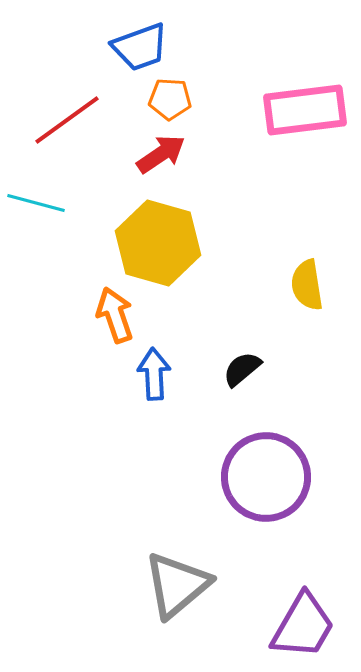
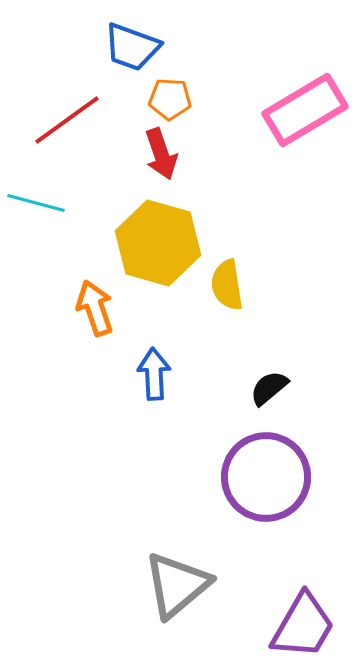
blue trapezoid: moved 8 px left; rotated 40 degrees clockwise
pink rectangle: rotated 24 degrees counterclockwise
red arrow: rotated 105 degrees clockwise
yellow semicircle: moved 80 px left
orange arrow: moved 20 px left, 7 px up
black semicircle: moved 27 px right, 19 px down
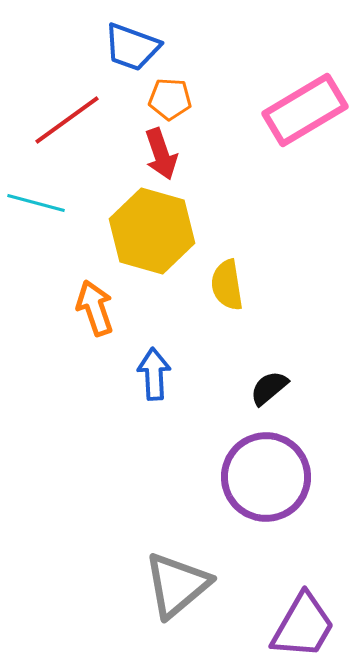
yellow hexagon: moved 6 px left, 12 px up
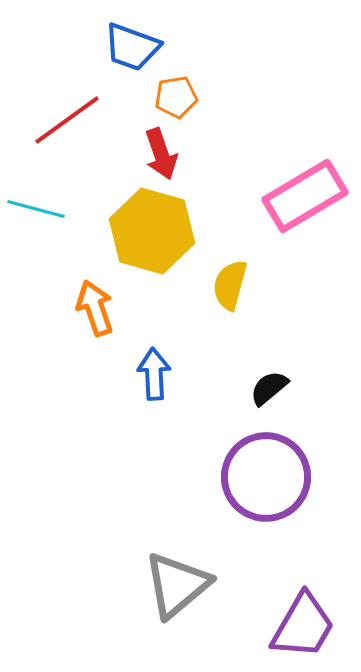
orange pentagon: moved 6 px right, 2 px up; rotated 12 degrees counterclockwise
pink rectangle: moved 86 px down
cyan line: moved 6 px down
yellow semicircle: moved 3 px right; rotated 24 degrees clockwise
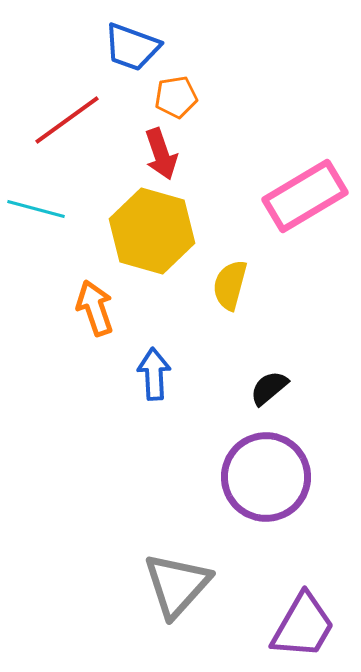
gray triangle: rotated 8 degrees counterclockwise
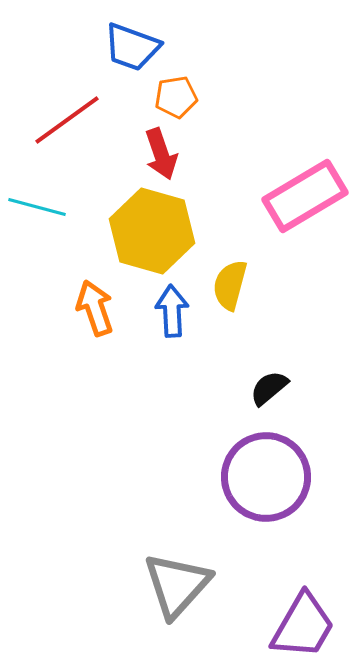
cyan line: moved 1 px right, 2 px up
blue arrow: moved 18 px right, 63 px up
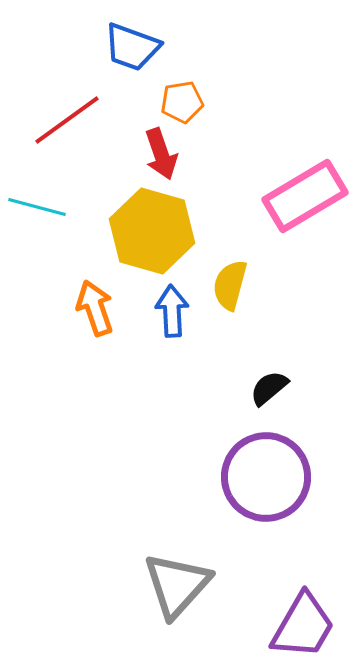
orange pentagon: moved 6 px right, 5 px down
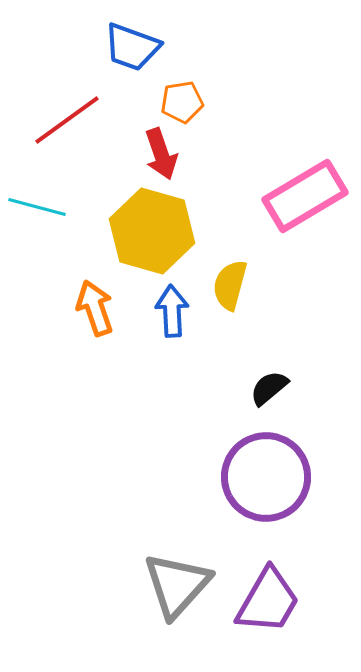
purple trapezoid: moved 35 px left, 25 px up
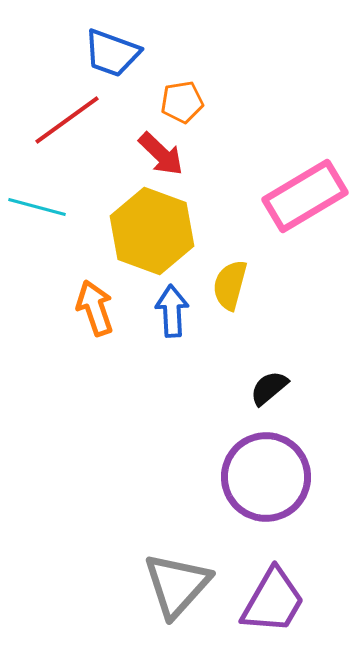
blue trapezoid: moved 20 px left, 6 px down
red arrow: rotated 27 degrees counterclockwise
yellow hexagon: rotated 4 degrees clockwise
purple trapezoid: moved 5 px right
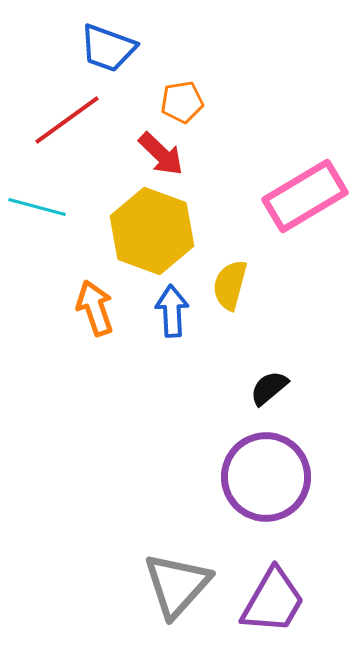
blue trapezoid: moved 4 px left, 5 px up
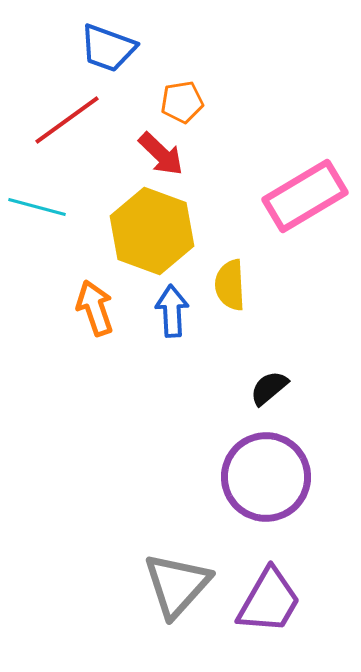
yellow semicircle: rotated 18 degrees counterclockwise
purple trapezoid: moved 4 px left
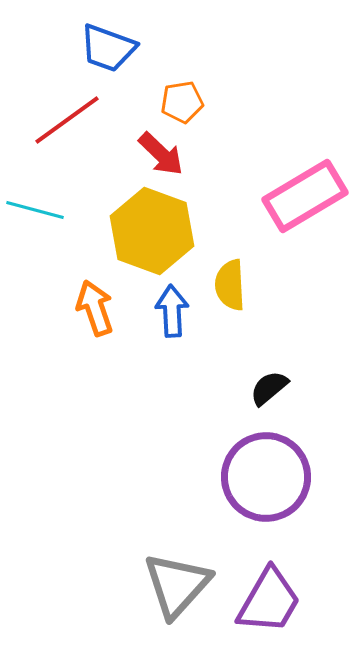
cyan line: moved 2 px left, 3 px down
